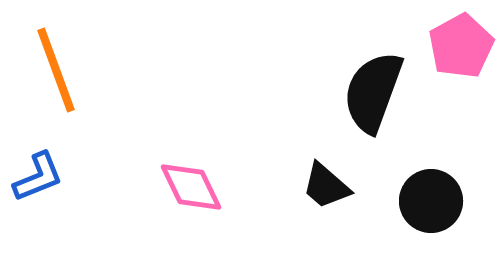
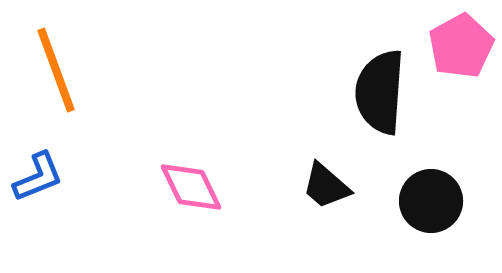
black semicircle: moved 7 px right; rotated 16 degrees counterclockwise
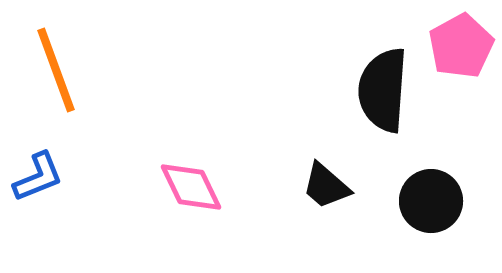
black semicircle: moved 3 px right, 2 px up
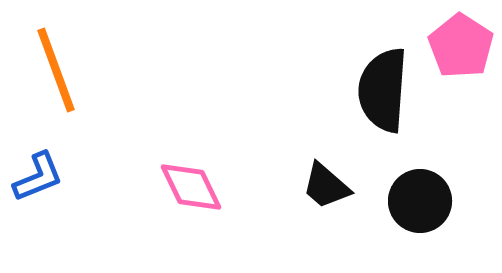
pink pentagon: rotated 10 degrees counterclockwise
black circle: moved 11 px left
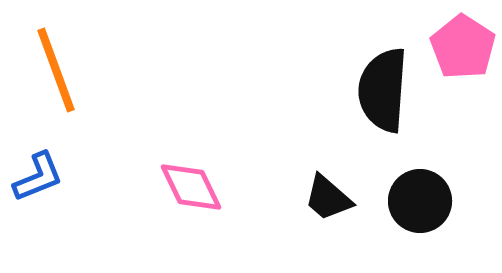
pink pentagon: moved 2 px right, 1 px down
black trapezoid: moved 2 px right, 12 px down
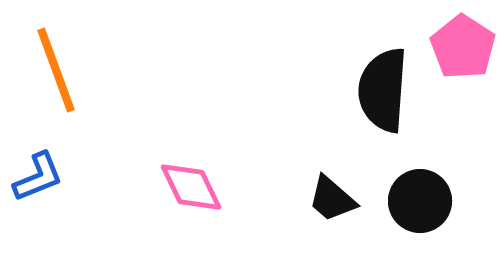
black trapezoid: moved 4 px right, 1 px down
